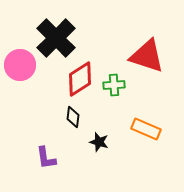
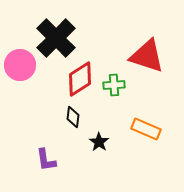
black star: rotated 18 degrees clockwise
purple L-shape: moved 2 px down
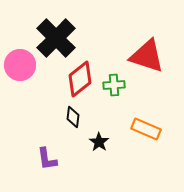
red diamond: rotated 6 degrees counterclockwise
purple L-shape: moved 1 px right, 1 px up
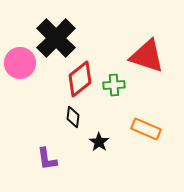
pink circle: moved 2 px up
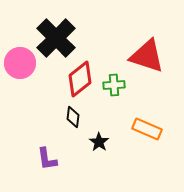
orange rectangle: moved 1 px right
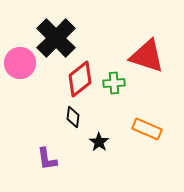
green cross: moved 2 px up
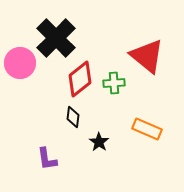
red triangle: rotated 21 degrees clockwise
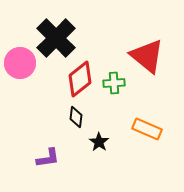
black diamond: moved 3 px right
purple L-shape: moved 1 px right, 1 px up; rotated 90 degrees counterclockwise
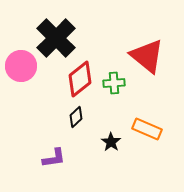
pink circle: moved 1 px right, 3 px down
black diamond: rotated 40 degrees clockwise
black star: moved 12 px right
purple L-shape: moved 6 px right
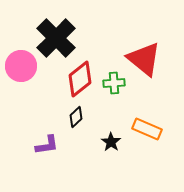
red triangle: moved 3 px left, 3 px down
purple L-shape: moved 7 px left, 13 px up
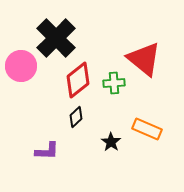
red diamond: moved 2 px left, 1 px down
purple L-shape: moved 6 px down; rotated 10 degrees clockwise
